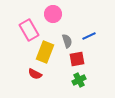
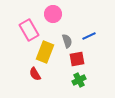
red semicircle: rotated 32 degrees clockwise
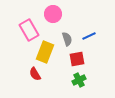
gray semicircle: moved 2 px up
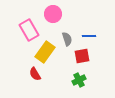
blue line: rotated 24 degrees clockwise
yellow rectangle: rotated 15 degrees clockwise
red square: moved 5 px right, 3 px up
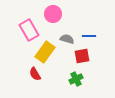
gray semicircle: rotated 56 degrees counterclockwise
green cross: moved 3 px left, 1 px up
